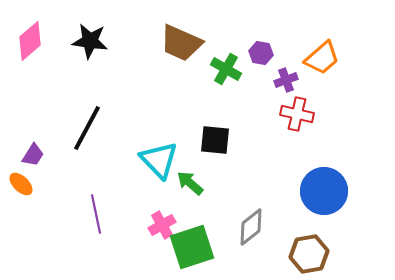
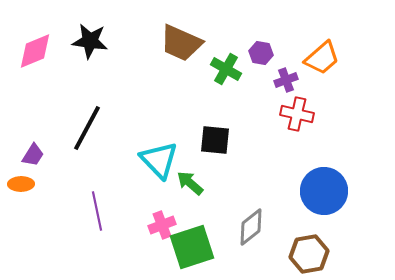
pink diamond: moved 5 px right, 10 px down; rotated 18 degrees clockwise
orange ellipse: rotated 45 degrees counterclockwise
purple line: moved 1 px right, 3 px up
pink cross: rotated 8 degrees clockwise
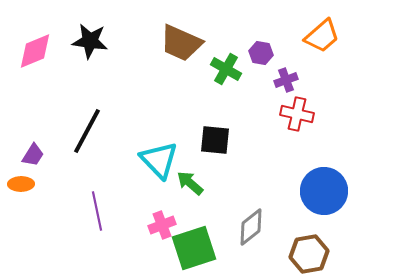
orange trapezoid: moved 22 px up
black line: moved 3 px down
green square: moved 2 px right, 1 px down
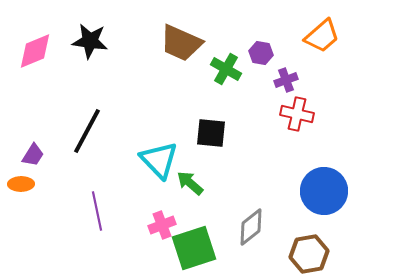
black square: moved 4 px left, 7 px up
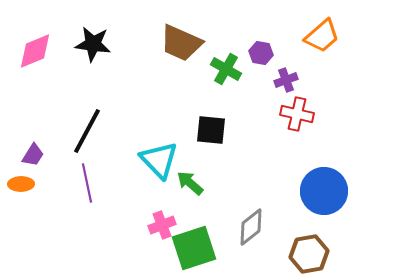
black star: moved 3 px right, 3 px down
black square: moved 3 px up
purple line: moved 10 px left, 28 px up
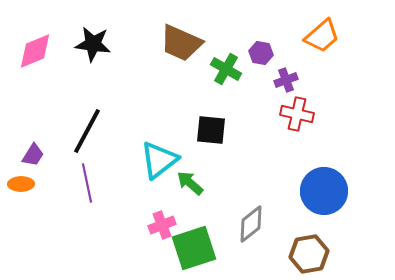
cyan triangle: rotated 36 degrees clockwise
gray diamond: moved 3 px up
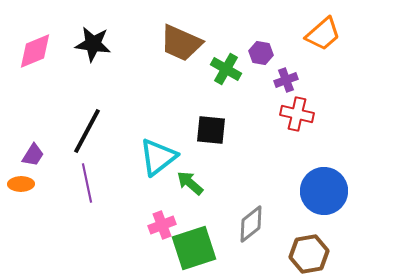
orange trapezoid: moved 1 px right, 2 px up
cyan triangle: moved 1 px left, 3 px up
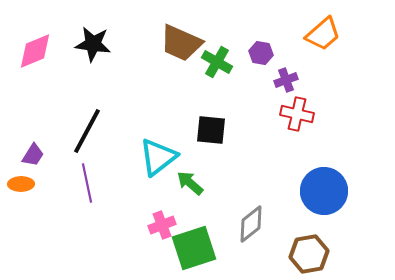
green cross: moved 9 px left, 7 px up
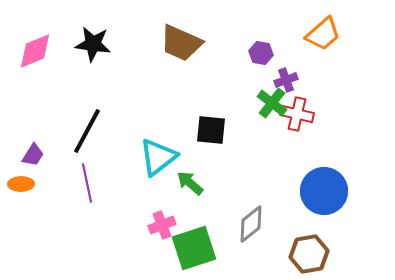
green cross: moved 55 px right, 41 px down; rotated 8 degrees clockwise
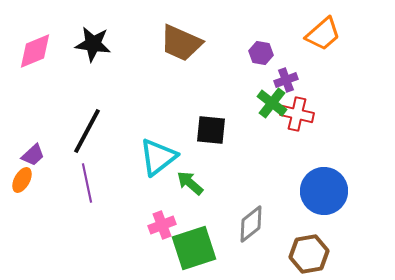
purple trapezoid: rotated 15 degrees clockwise
orange ellipse: moved 1 px right, 4 px up; rotated 60 degrees counterclockwise
